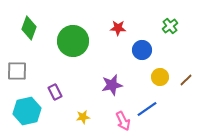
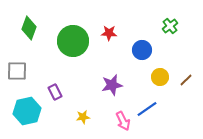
red star: moved 9 px left, 5 px down
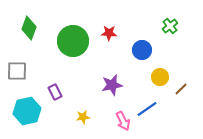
brown line: moved 5 px left, 9 px down
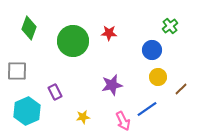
blue circle: moved 10 px right
yellow circle: moved 2 px left
cyan hexagon: rotated 12 degrees counterclockwise
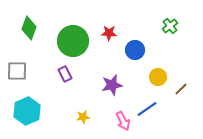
blue circle: moved 17 px left
purple rectangle: moved 10 px right, 18 px up
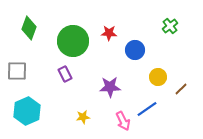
purple star: moved 2 px left, 2 px down; rotated 10 degrees clockwise
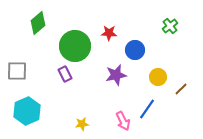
green diamond: moved 9 px right, 5 px up; rotated 30 degrees clockwise
green circle: moved 2 px right, 5 px down
purple star: moved 6 px right, 12 px up; rotated 10 degrees counterclockwise
blue line: rotated 20 degrees counterclockwise
yellow star: moved 1 px left, 7 px down
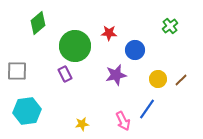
yellow circle: moved 2 px down
brown line: moved 9 px up
cyan hexagon: rotated 16 degrees clockwise
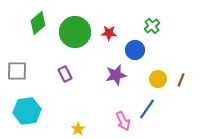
green cross: moved 18 px left
green circle: moved 14 px up
brown line: rotated 24 degrees counterclockwise
yellow star: moved 4 px left, 5 px down; rotated 24 degrees counterclockwise
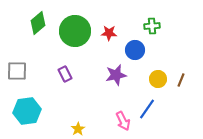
green cross: rotated 35 degrees clockwise
green circle: moved 1 px up
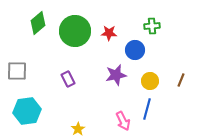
purple rectangle: moved 3 px right, 5 px down
yellow circle: moved 8 px left, 2 px down
blue line: rotated 20 degrees counterclockwise
